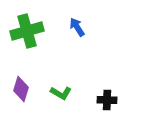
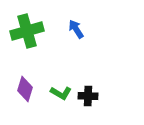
blue arrow: moved 1 px left, 2 px down
purple diamond: moved 4 px right
black cross: moved 19 px left, 4 px up
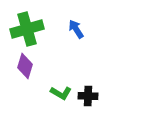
green cross: moved 2 px up
purple diamond: moved 23 px up
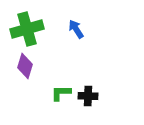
green L-shape: rotated 150 degrees clockwise
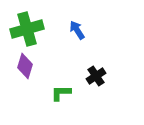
blue arrow: moved 1 px right, 1 px down
black cross: moved 8 px right, 20 px up; rotated 36 degrees counterclockwise
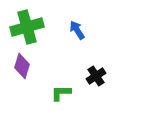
green cross: moved 2 px up
purple diamond: moved 3 px left
